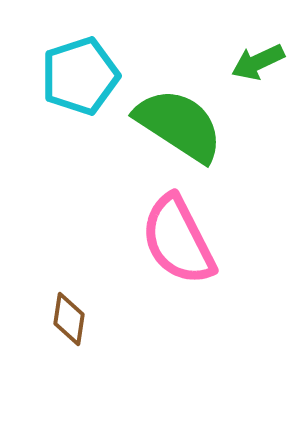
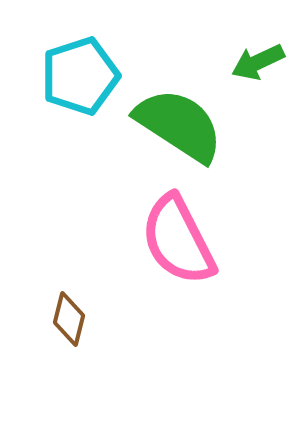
brown diamond: rotated 6 degrees clockwise
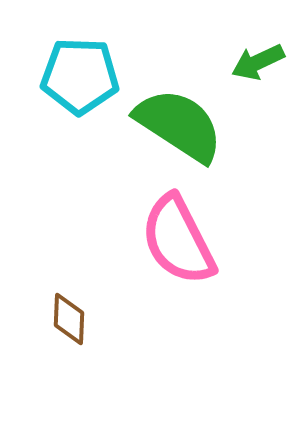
cyan pentagon: rotated 20 degrees clockwise
brown diamond: rotated 12 degrees counterclockwise
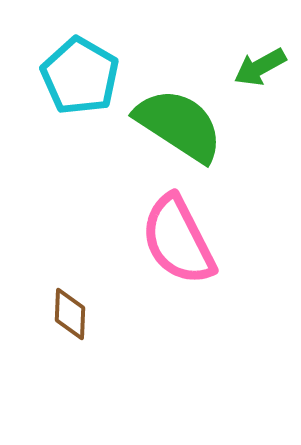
green arrow: moved 2 px right, 5 px down; rotated 4 degrees counterclockwise
cyan pentagon: rotated 28 degrees clockwise
brown diamond: moved 1 px right, 5 px up
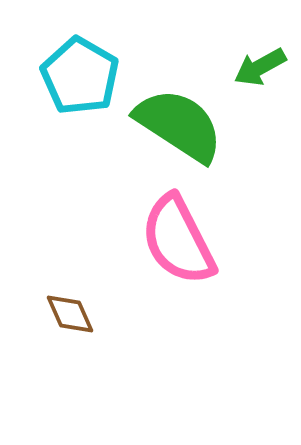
brown diamond: rotated 26 degrees counterclockwise
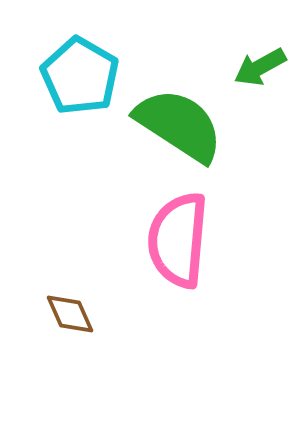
pink semicircle: rotated 32 degrees clockwise
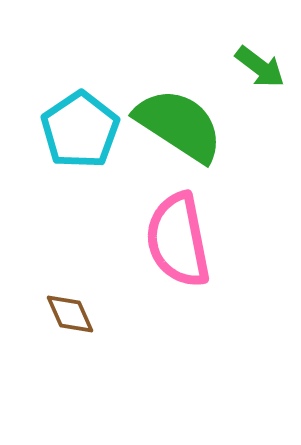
green arrow: rotated 114 degrees counterclockwise
cyan pentagon: moved 54 px down; rotated 8 degrees clockwise
pink semicircle: rotated 16 degrees counterclockwise
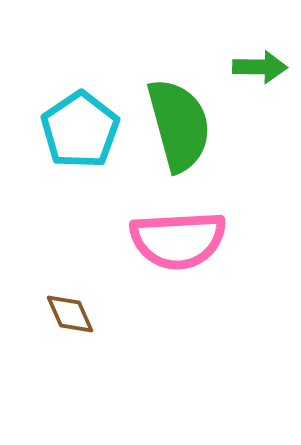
green arrow: rotated 36 degrees counterclockwise
green semicircle: rotated 42 degrees clockwise
pink semicircle: rotated 82 degrees counterclockwise
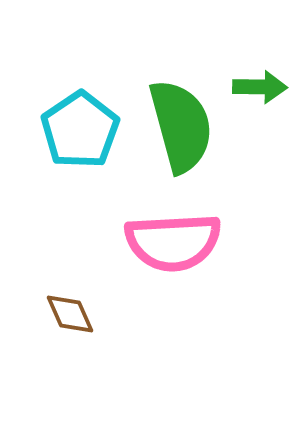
green arrow: moved 20 px down
green semicircle: moved 2 px right, 1 px down
pink semicircle: moved 5 px left, 2 px down
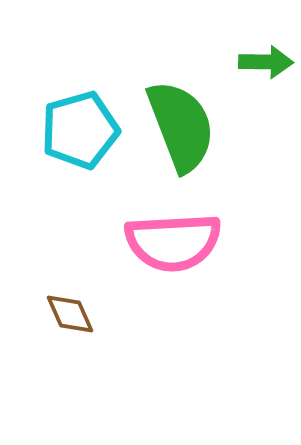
green arrow: moved 6 px right, 25 px up
green semicircle: rotated 6 degrees counterclockwise
cyan pentagon: rotated 18 degrees clockwise
